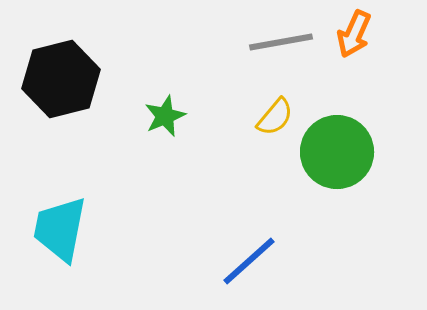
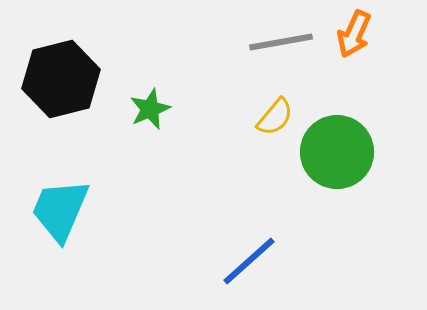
green star: moved 15 px left, 7 px up
cyan trapezoid: moved 19 px up; rotated 12 degrees clockwise
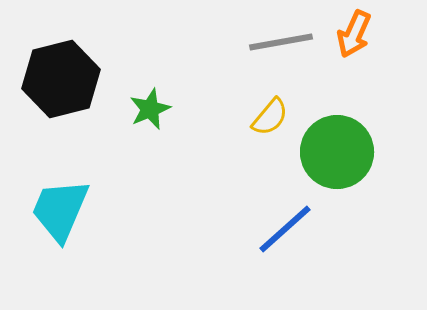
yellow semicircle: moved 5 px left
blue line: moved 36 px right, 32 px up
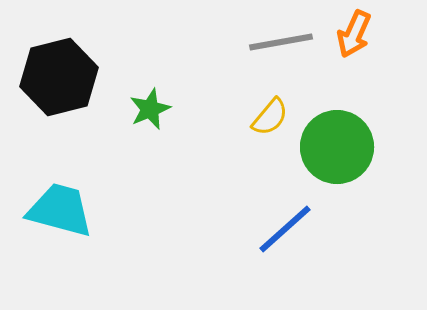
black hexagon: moved 2 px left, 2 px up
green circle: moved 5 px up
cyan trapezoid: rotated 82 degrees clockwise
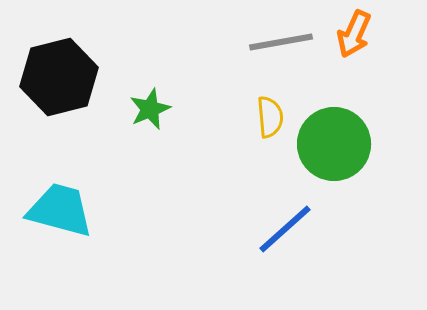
yellow semicircle: rotated 45 degrees counterclockwise
green circle: moved 3 px left, 3 px up
